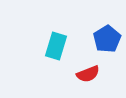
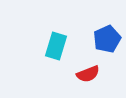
blue pentagon: rotated 8 degrees clockwise
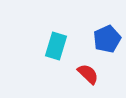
red semicircle: rotated 115 degrees counterclockwise
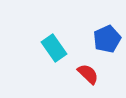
cyan rectangle: moved 2 px left, 2 px down; rotated 52 degrees counterclockwise
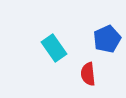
red semicircle: rotated 140 degrees counterclockwise
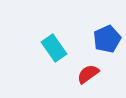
red semicircle: rotated 60 degrees clockwise
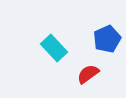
cyan rectangle: rotated 8 degrees counterclockwise
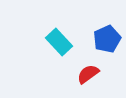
cyan rectangle: moved 5 px right, 6 px up
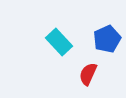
red semicircle: rotated 30 degrees counterclockwise
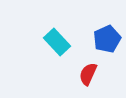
cyan rectangle: moved 2 px left
